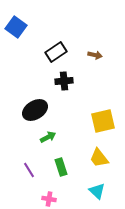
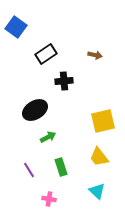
black rectangle: moved 10 px left, 2 px down
yellow trapezoid: moved 1 px up
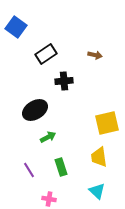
yellow square: moved 4 px right, 2 px down
yellow trapezoid: rotated 30 degrees clockwise
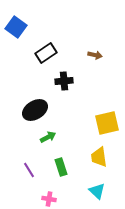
black rectangle: moved 1 px up
